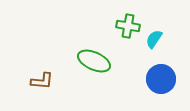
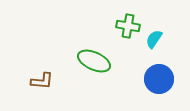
blue circle: moved 2 px left
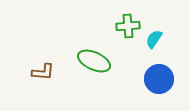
green cross: rotated 15 degrees counterclockwise
brown L-shape: moved 1 px right, 9 px up
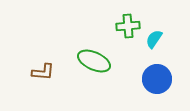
blue circle: moved 2 px left
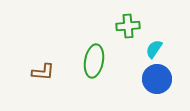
cyan semicircle: moved 10 px down
green ellipse: rotated 76 degrees clockwise
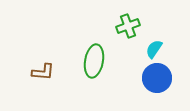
green cross: rotated 15 degrees counterclockwise
blue circle: moved 1 px up
